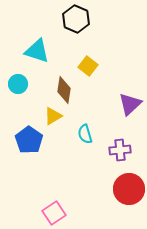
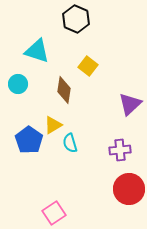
yellow triangle: moved 9 px down
cyan semicircle: moved 15 px left, 9 px down
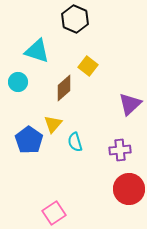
black hexagon: moved 1 px left
cyan circle: moved 2 px up
brown diamond: moved 2 px up; rotated 40 degrees clockwise
yellow triangle: moved 1 px up; rotated 18 degrees counterclockwise
cyan semicircle: moved 5 px right, 1 px up
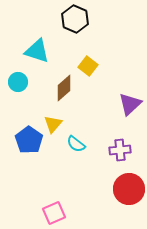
cyan semicircle: moved 1 px right, 2 px down; rotated 36 degrees counterclockwise
pink square: rotated 10 degrees clockwise
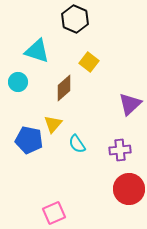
yellow square: moved 1 px right, 4 px up
blue pentagon: rotated 24 degrees counterclockwise
cyan semicircle: moved 1 px right; rotated 18 degrees clockwise
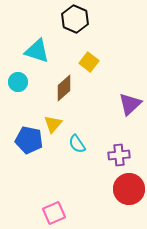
purple cross: moved 1 px left, 5 px down
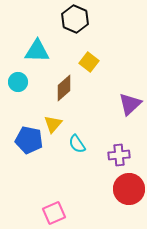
cyan triangle: rotated 16 degrees counterclockwise
